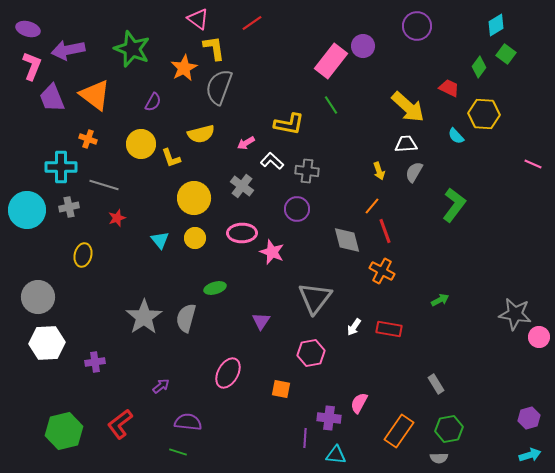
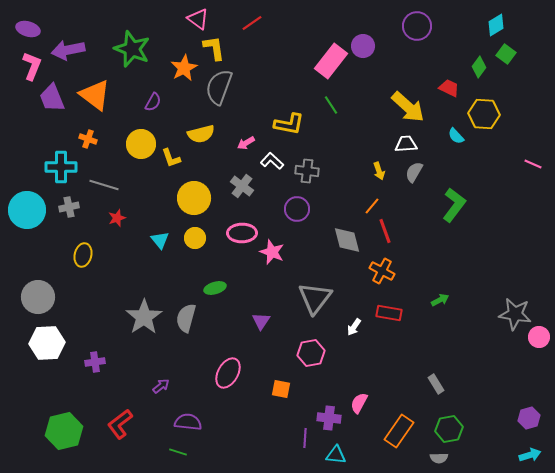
red rectangle at (389, 329): moved 16 px up
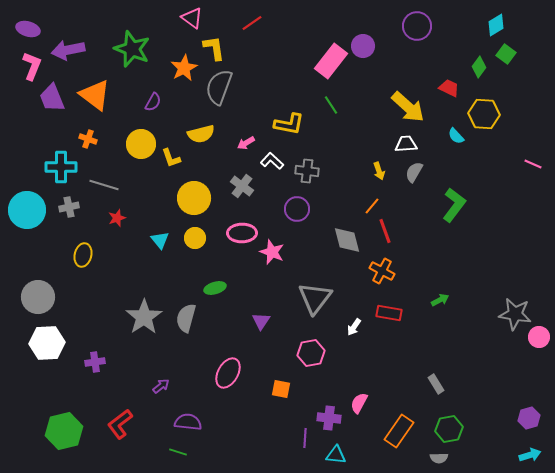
pink triangle at (198, 19): moved 6 px left, 1 px up
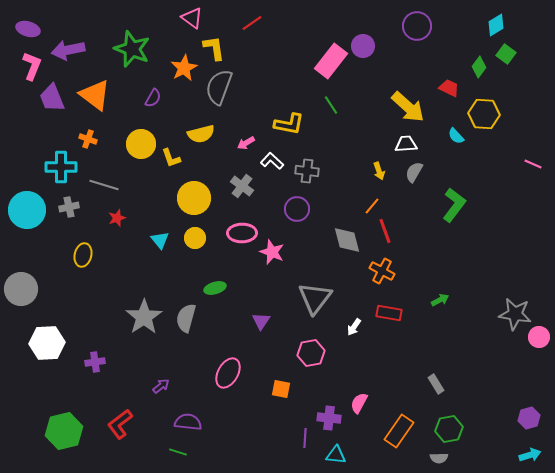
purple semicircle at (153, 102): moved 4 px up
gray circle at (38, 297): moved 17 px left, 8 px up
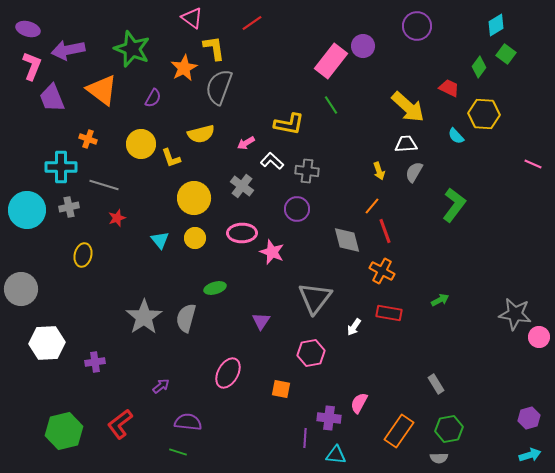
orange triangle at (95, 95): moved 7 px right, 5 px up
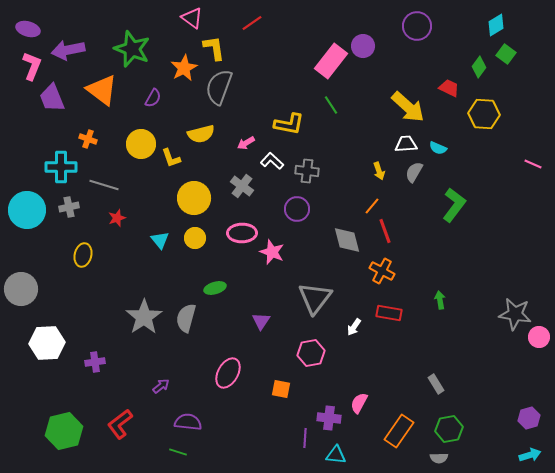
cyan semicircle at (456, 136): moved 18 px left, 12 px down; rotated 24 degrees counterclockwise
green arrow at (440, 300): rotated 72 degrees counterclockwise
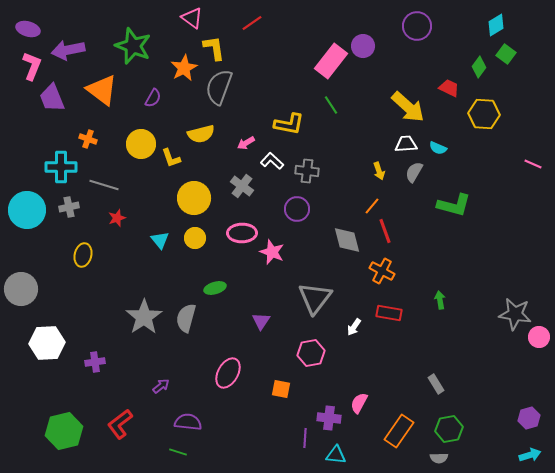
green star at (132, 49): moved 1 px right, 3 px up
green L-shape at (454, 205): rotated 68 degrees clockwise
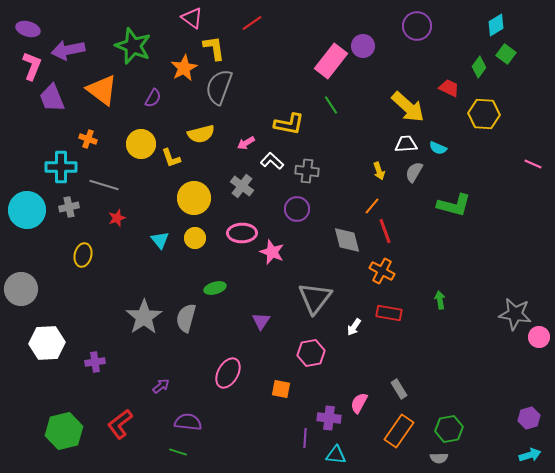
gray rectangle at (436, 384): moved 37 px left, 5 px down
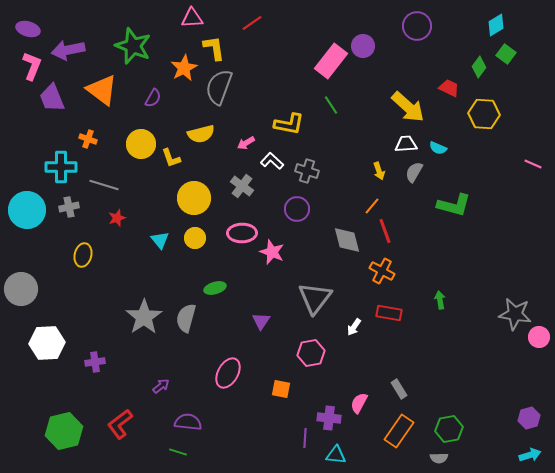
pink triangle at (192, 18): rotated 40 degrees counterclockwise
gray cross at (307, 171): rotated 10 degrees clockwise
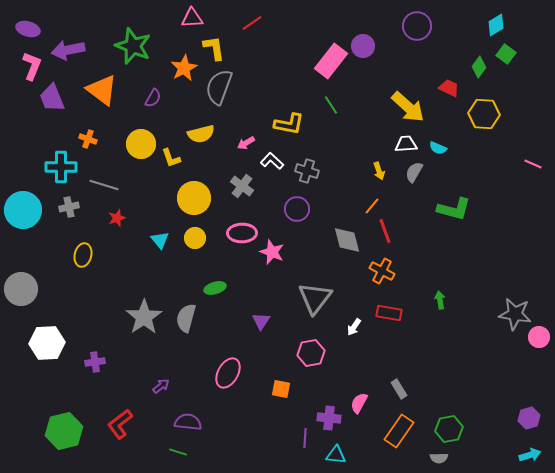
green L-shape at (454, 205): moved 4 px down
cyan circle at (27, 210): moved 4 px left
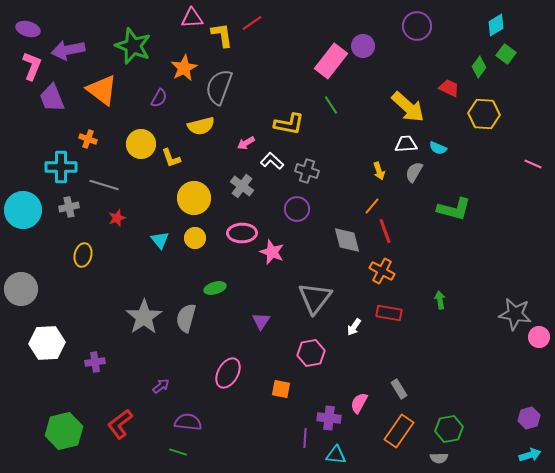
yellow L-shape at (214, 48): moved 8 px right, 13 px up
purple semicircle at (153, 98): moved 6 px right
yellow semicircle at (201, 134): moved 8 px up
